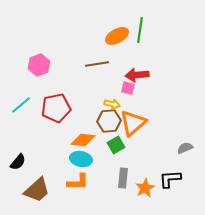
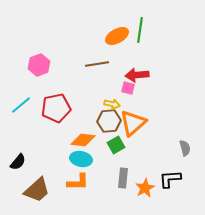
gray semicircle: rotated 98 degrees clockwise
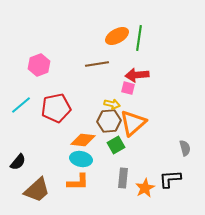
green line: moved 1 px left, 8 px down
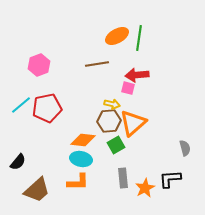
red pentagon: moved 9 px left
gray rectangle: rotated 12 degrees counterclockwise
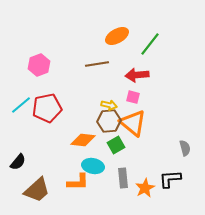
green line: moved 11 px right, 6 px down; rotated 30 degrees clockwise
pink square: moved 5 px right, 9 px down
yellow arrow: moved 3 px left, 1 px down
orange triangle: rotated 40 degrees counterclockwise
cyan ellipse: moved 12 px right, 7 px down
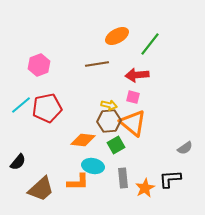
gray semicircle: rotated 70 degrees clockwise
brown trapezoid: moved 4 px right, 1 px up
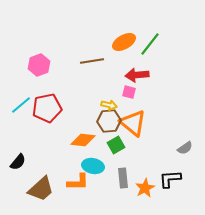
orange ellipse: moved 7 px right, 6 px down
brown line: moved 5 px left, 3 px up
pink square: moved 4 px left, 5 px up
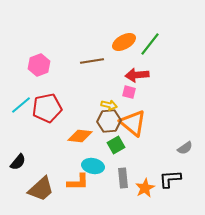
orange diamond: moved 3 px left, 4 px up
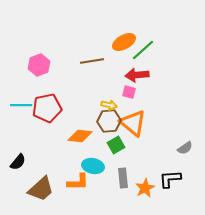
green line: moved 7 px left, 6 px down; rotated 10 degrees clockwise
cyan line: rotated 40 degrees clockwise
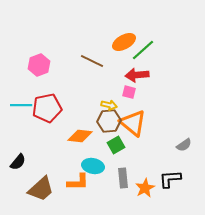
brown line: rotated 35 degrees clockwise
gray semicircle: moved 1 px left, 3 px up
